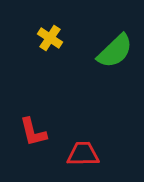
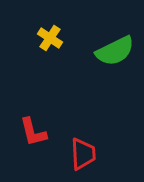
green semicircle: rotated 18 degrees clockwise
red trapezoid: rotated 88 degrees clockwise
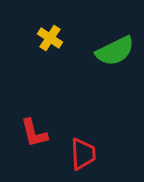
red L-shape: moved 1 px right, 1 px down
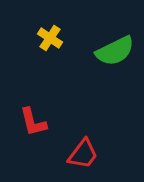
red L-shape: moved 1 px left, 11 px up
red trapezoid: rotated 40 degrees clockwise
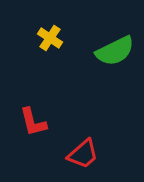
red trapezoid: rotated 12 degrees clockwise
